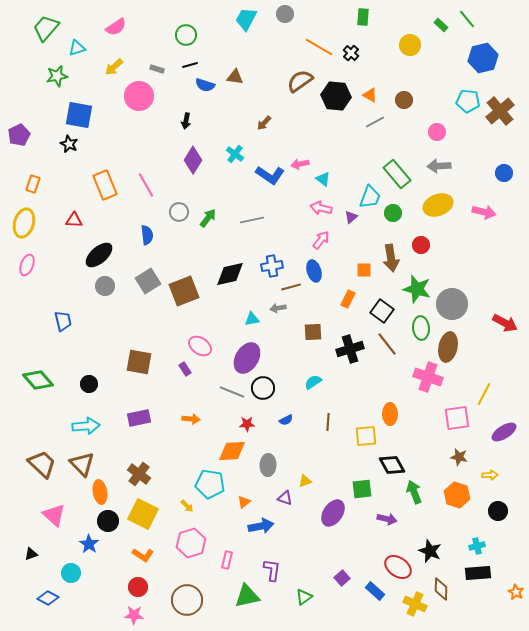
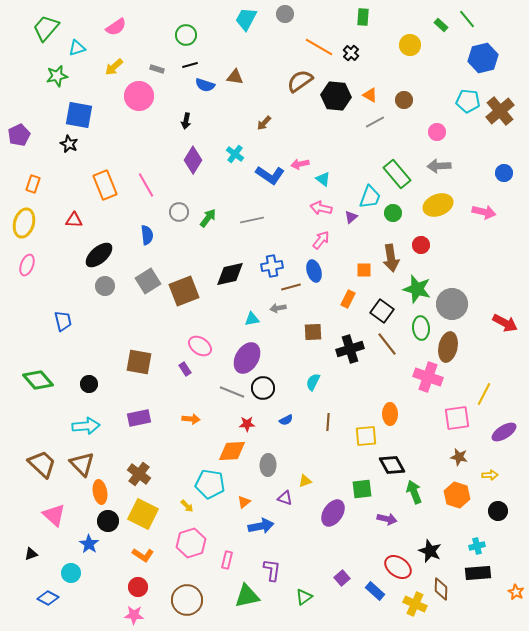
cyan semicircle at (313, 382): rotated 30 degrees counterclockwise
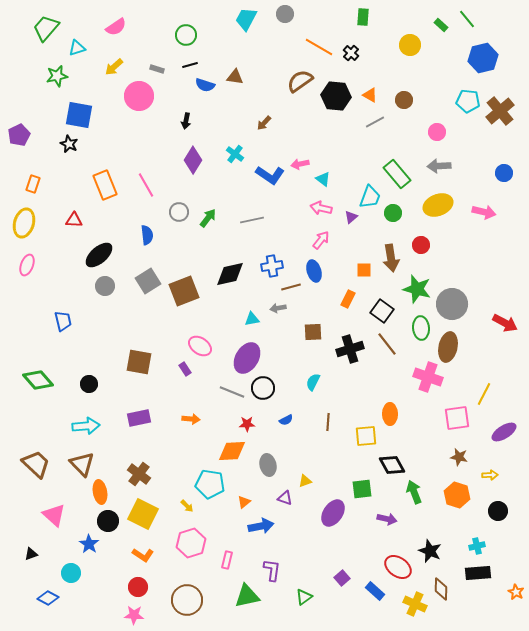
brown trapezoid at (42, 464): moved 6 px left
gray ellipse at (268, 465): rotated 15 degrees counterclockwise
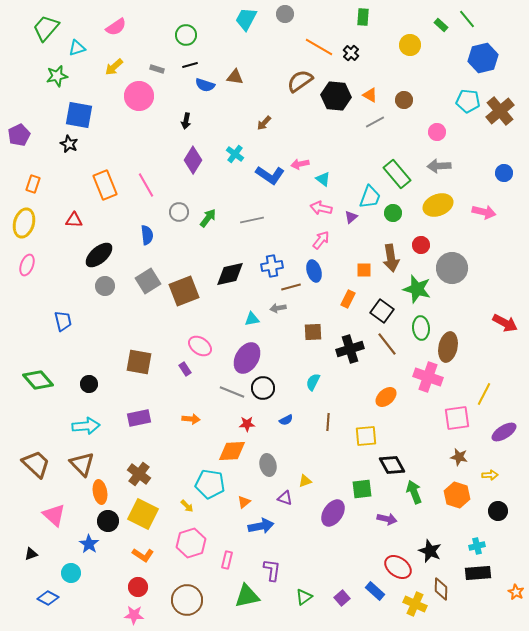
gray circle at (452, 304): moved 36 px up
orange ellipse at (390, 414): moved 4 px left, 17 px up; rotated 50 degrees clockwise
purple square at (342, 578): moved 20 px down
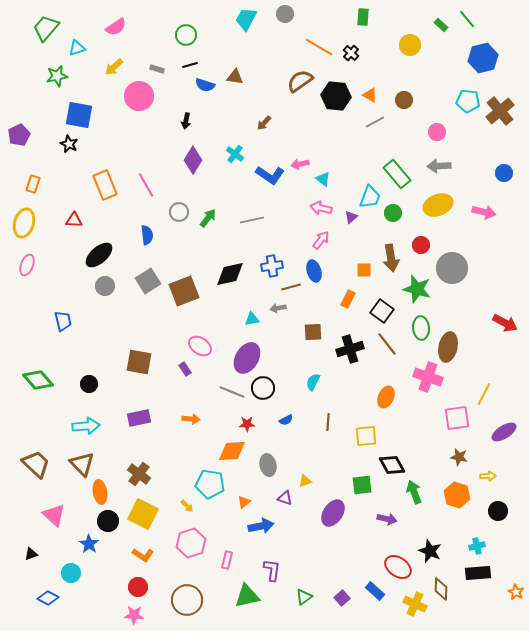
orange ellipse at (386, 397): rotated 25 degrees counterclockwise
yellow arrow at (490, 475): moved 2 px left, 1 px down
green square at (362, 489): moved 4 px up
